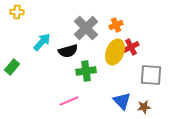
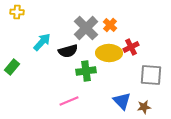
orange cross: moved 6 px left; rotated 24 degrees counterclockwise
yellow ellipse: moved 6 px left, 1 px down; rotated 70 degrees clockwise
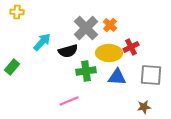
blue triangle: moved 5 px left, 24 px up; rotated 42 degrees counterclockwise
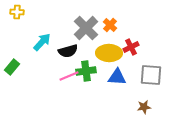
pink line: moved 25 px up
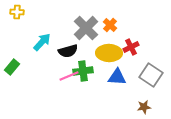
green cross: moved 3 px left
gray square: rotated 30 degrees clockwise
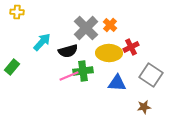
blue triangle: moved 6 px down
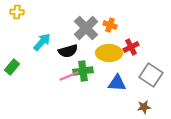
orange cross: rotated 24 degrees counterclockwise
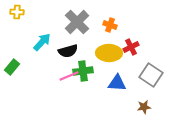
gray cross: moved 9 px left, 6 px up
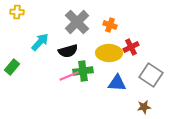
cyan arrow: moved 2 px left
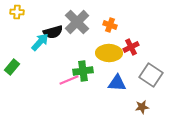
black semicircle: moved 15 px left, 19 px up
pink line: moved 4 px down
brown star: moved 2 px left
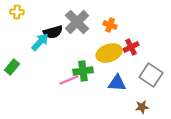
yellow ellipse: rotated 20 degrees counterclockwise
